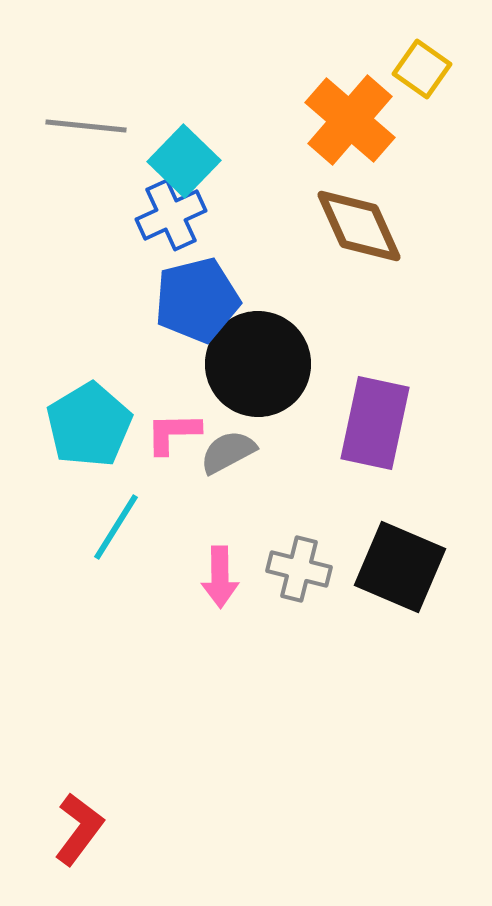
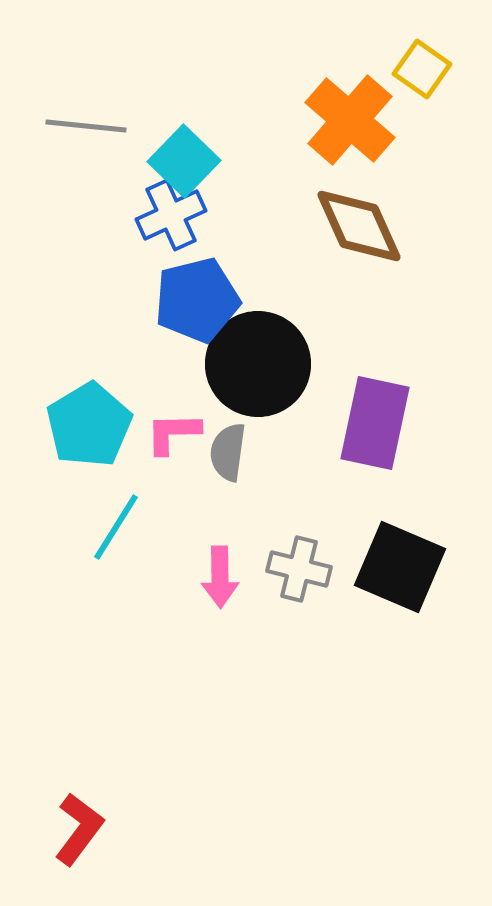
gray semicircle: rotated 54 degrees counterclockwise
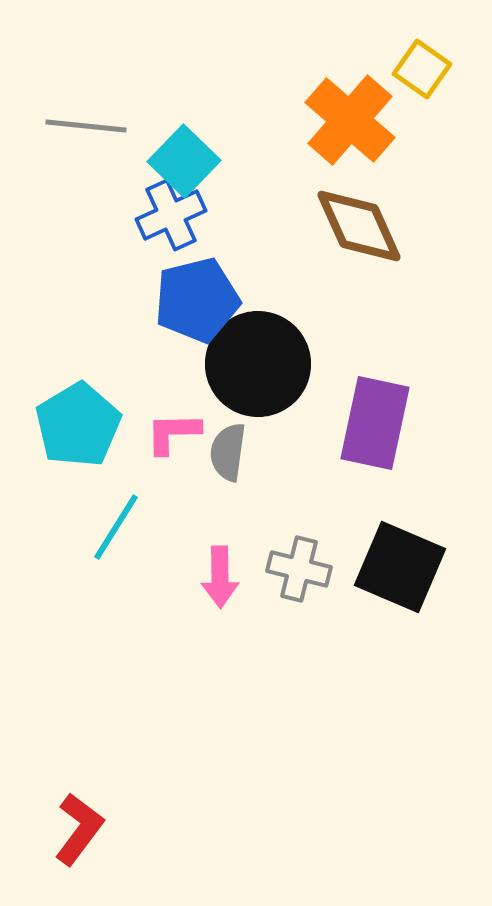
cyan pentagon: moved 11 px left
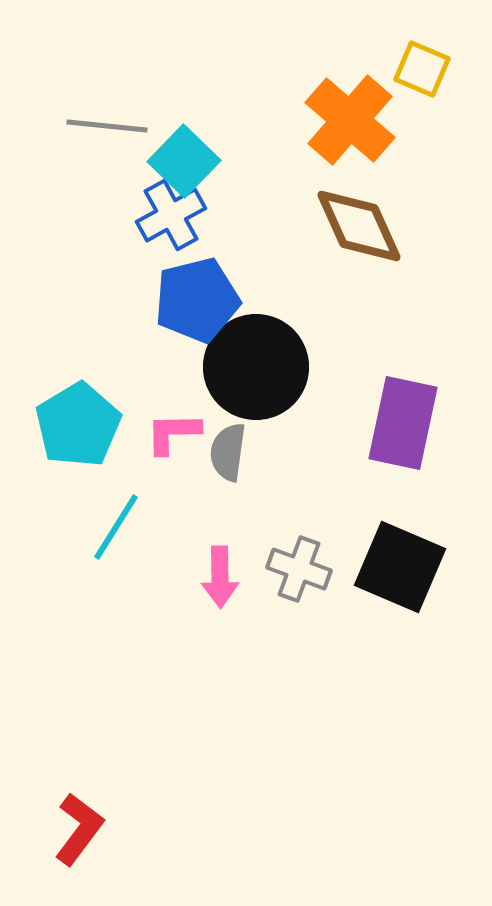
yellow square: rotated 12 degrees counterclockwise
gray line: moved 21 px right
blue cross: rotated 4 degrees counterclockwise
black circle: moved 2 px left, 3 px down
purple rectangle: moved 28 px right
gray cross: rotated 6 degrees clockwise
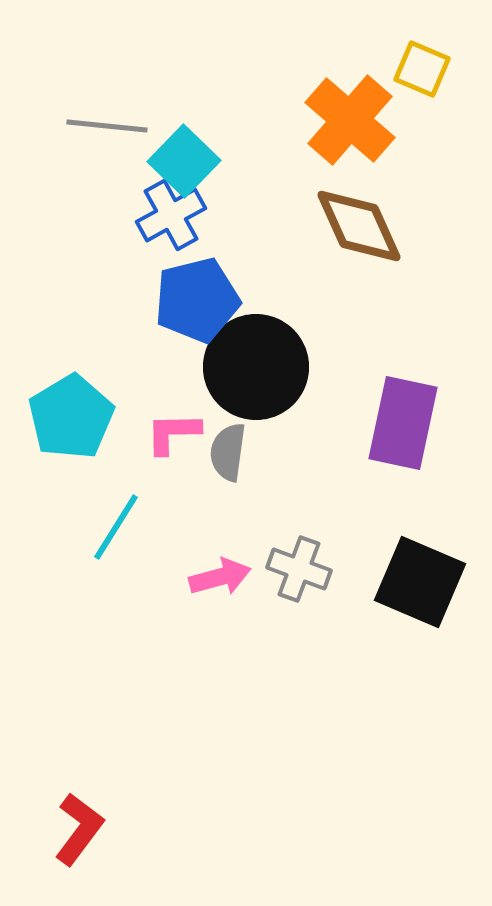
cyan pentagon: moved 7 px left, 8 px up
black square: moved 20 px right, 15 px down
pink arrow: rotated 104 degrees counterclockwise
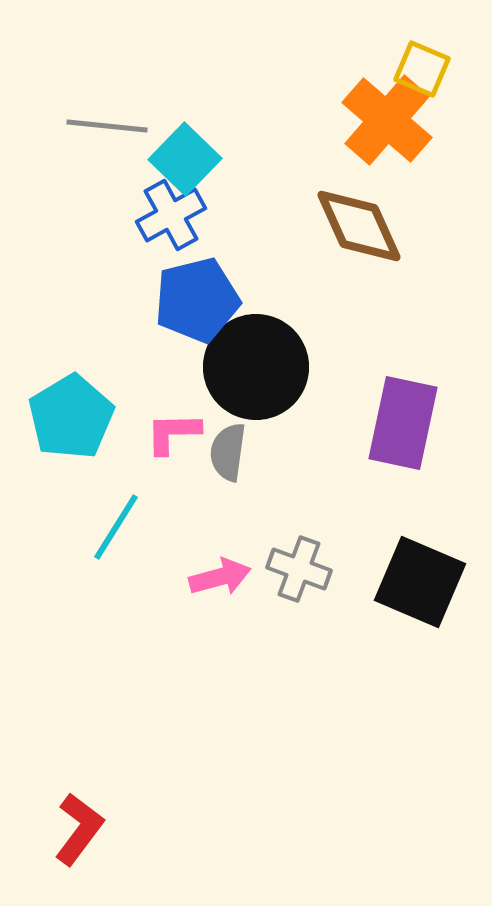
orange cross: moved 37 px right
cyan square: moved 1 px right, 2 px up
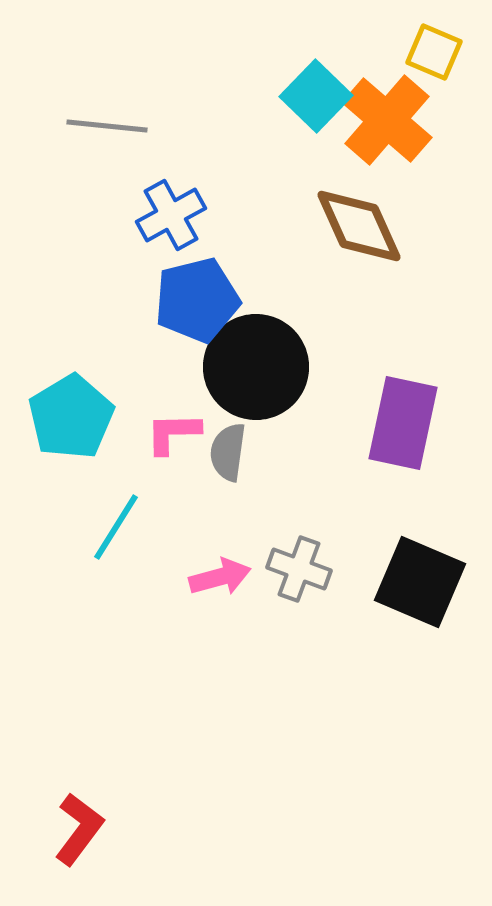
yellow square: moved 12 px right, 17 px up
cyan square: moved 131 px right, 63 px up
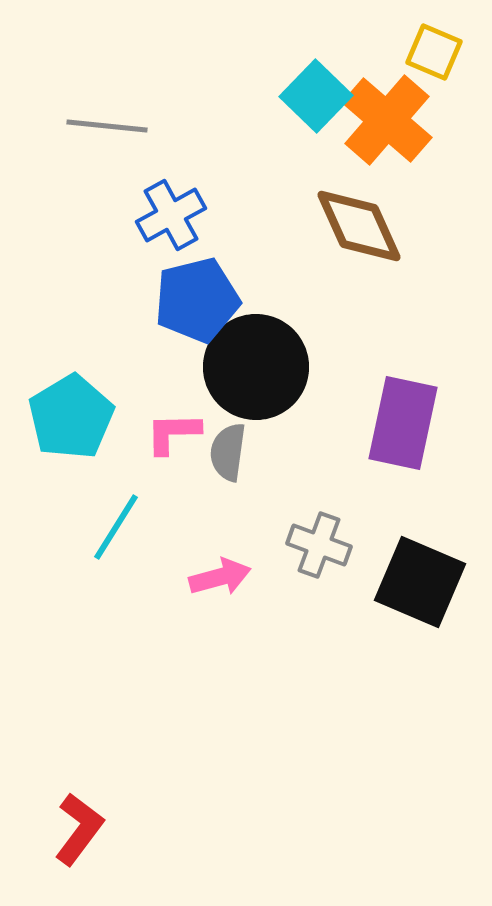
gray cross: moved 20 px right, 24 px up
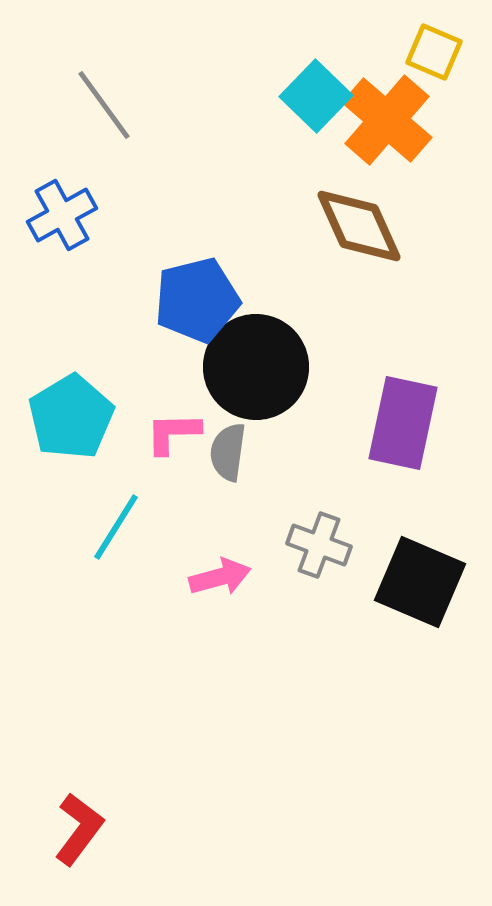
gray line: moved 3 px left, 21 px up; rotated 48 degrees clockwise
blue cross: moved 109 px left
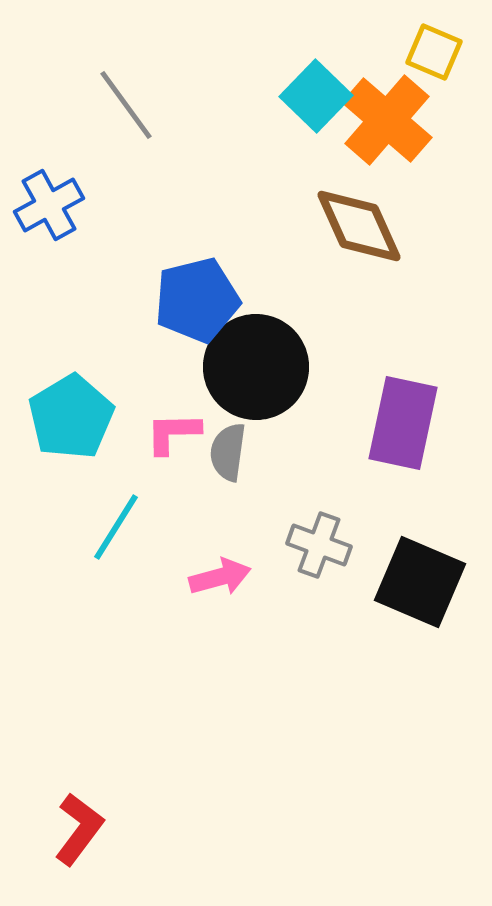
gray line: moved 22 px right
blue cross: moved 13 px left, 10 px up
